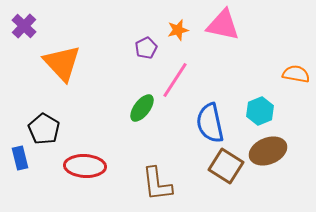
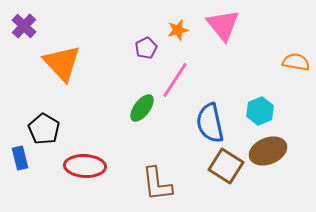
pink triangle: rotated 39 degrees clockwise
orange semicircle: moved 12 px up
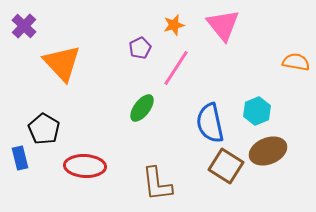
orange star: moved 4 px left, 5 px up
purple pentagon: moved 6 px left
pink line: moved 1 px right, 12 px up
cyan hexagon: moved 3 px left
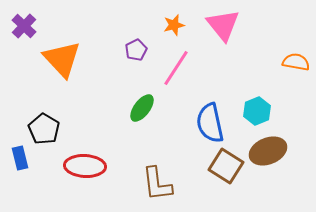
purple pentagon: moved 4 px left, 2 px down
orange triangle: moved 4 px up
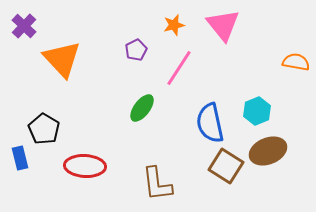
pink line: moved 3 px right
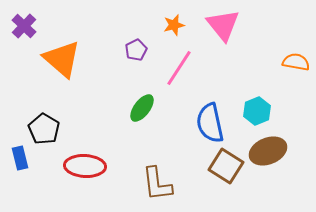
orange triangle: rotated 6 degrees counterclockwise
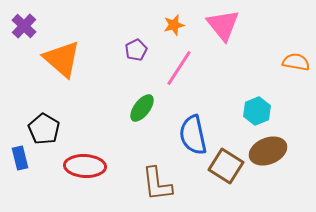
blue semicircle: moved 17 px left, 12 px down
